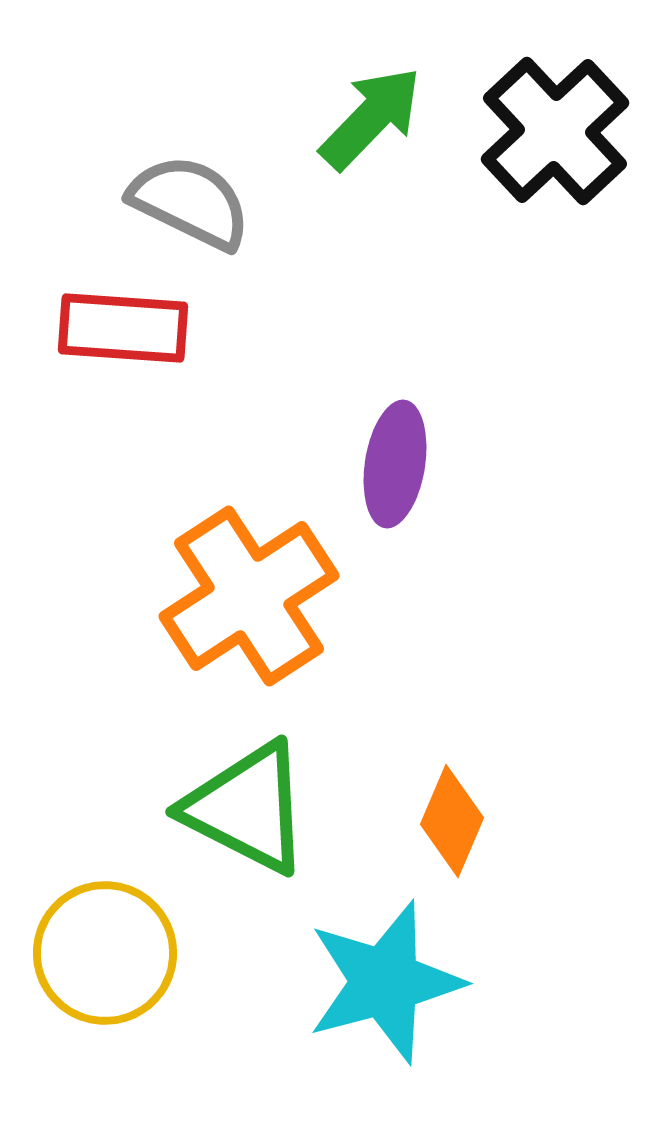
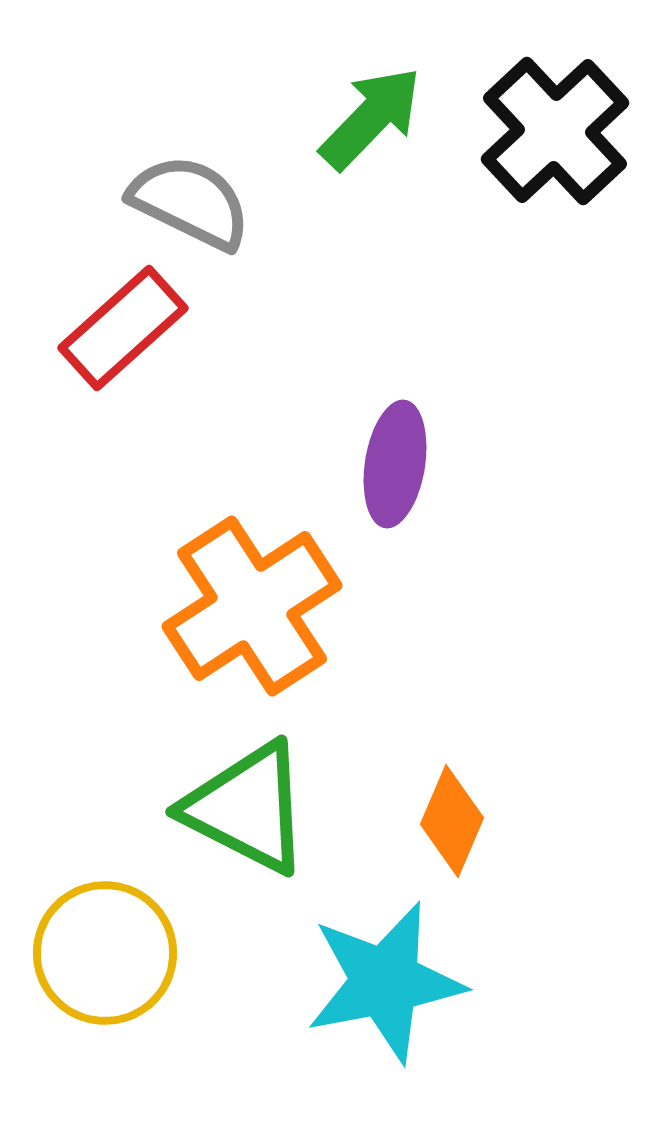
red rectangle: rotated 46 degrees counterclockwise
orange cross: moved 3 px right, 10 px down
cyan star: rotated 4 degrees clockwise
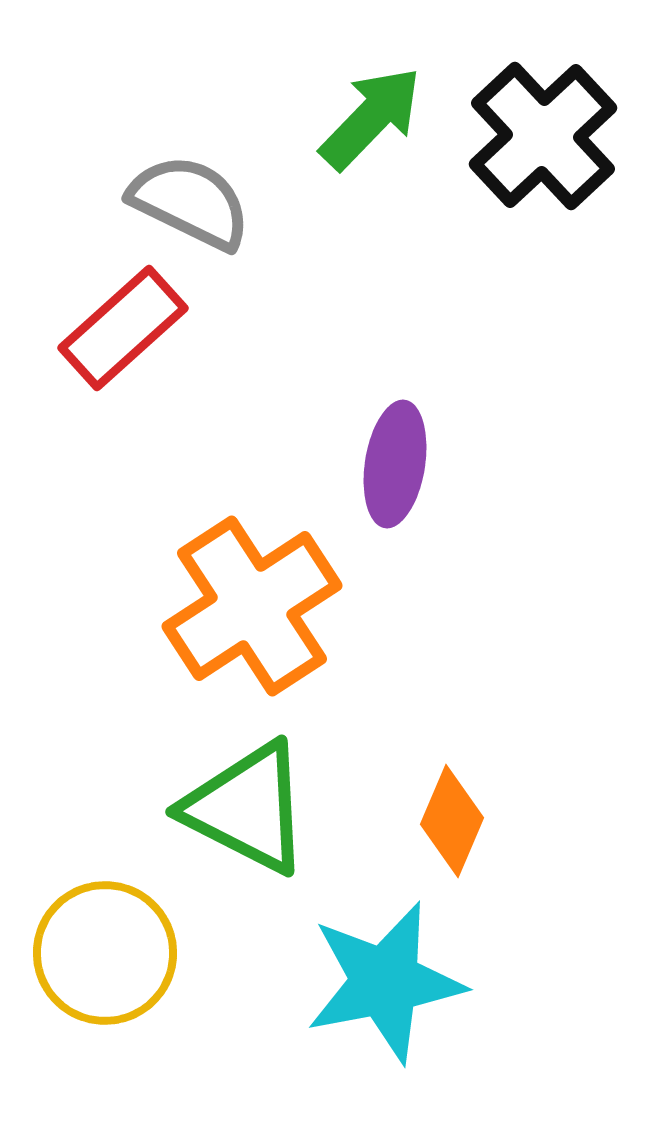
black cross: moved 12 px left, 5 px down
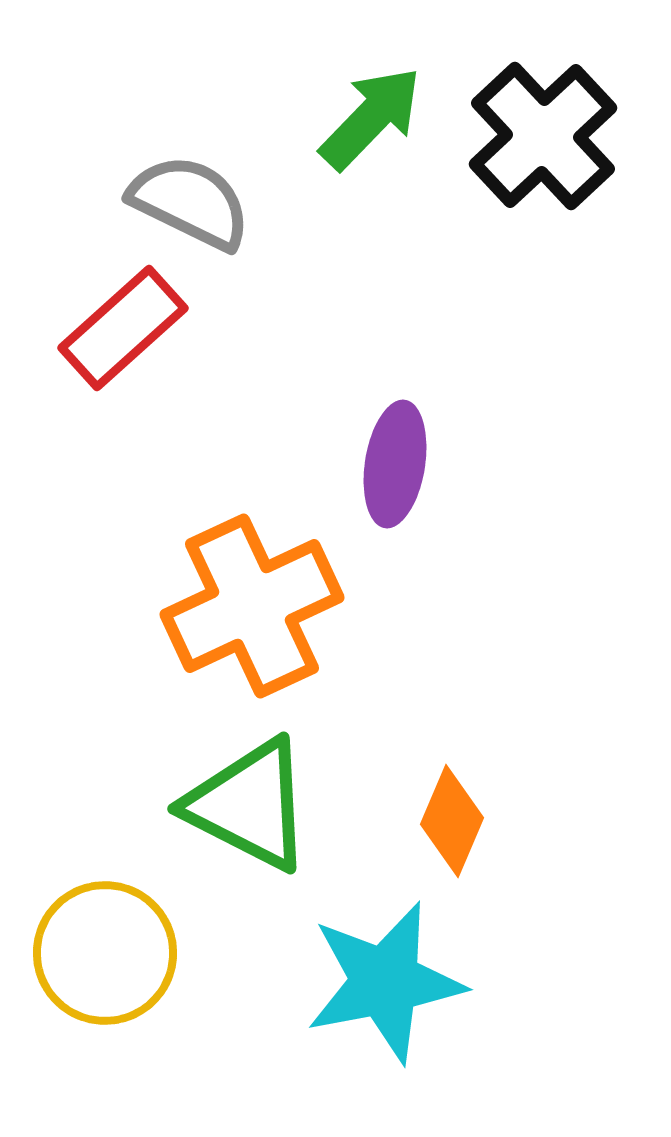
orange cross: rotated 8 degrees clockwise
green triangle: moved 2 px right, 3 px up
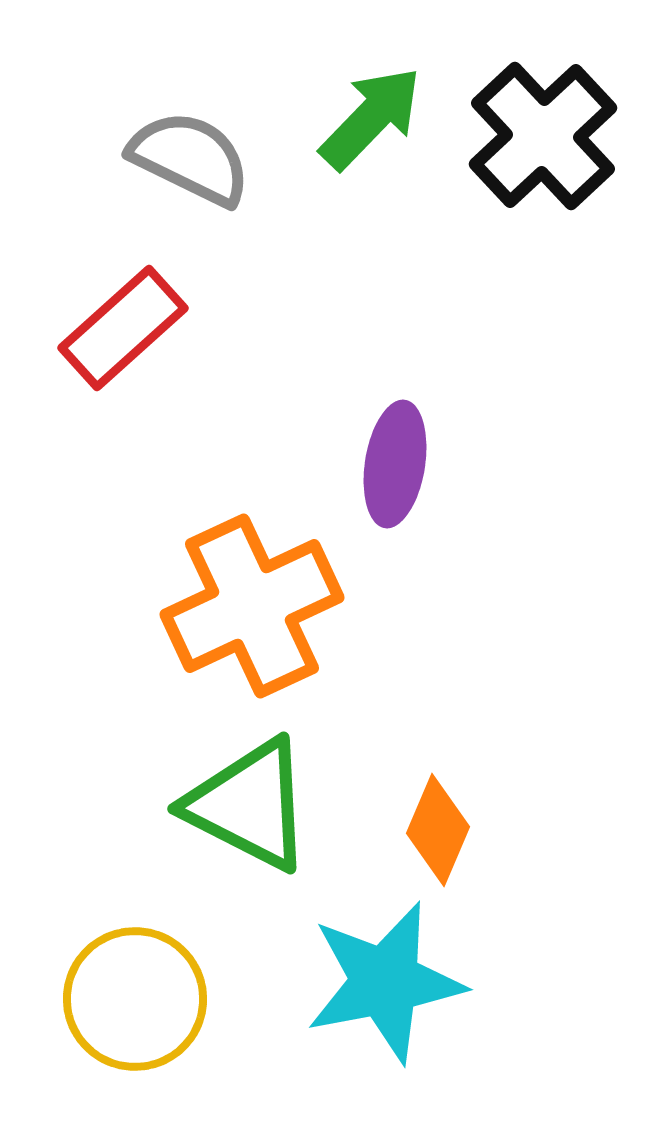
gray semicircle: moved 44 px up
orange diamond: moved 14 px left, 9 px down
yellow circle: moved 30 px right, 46 px down
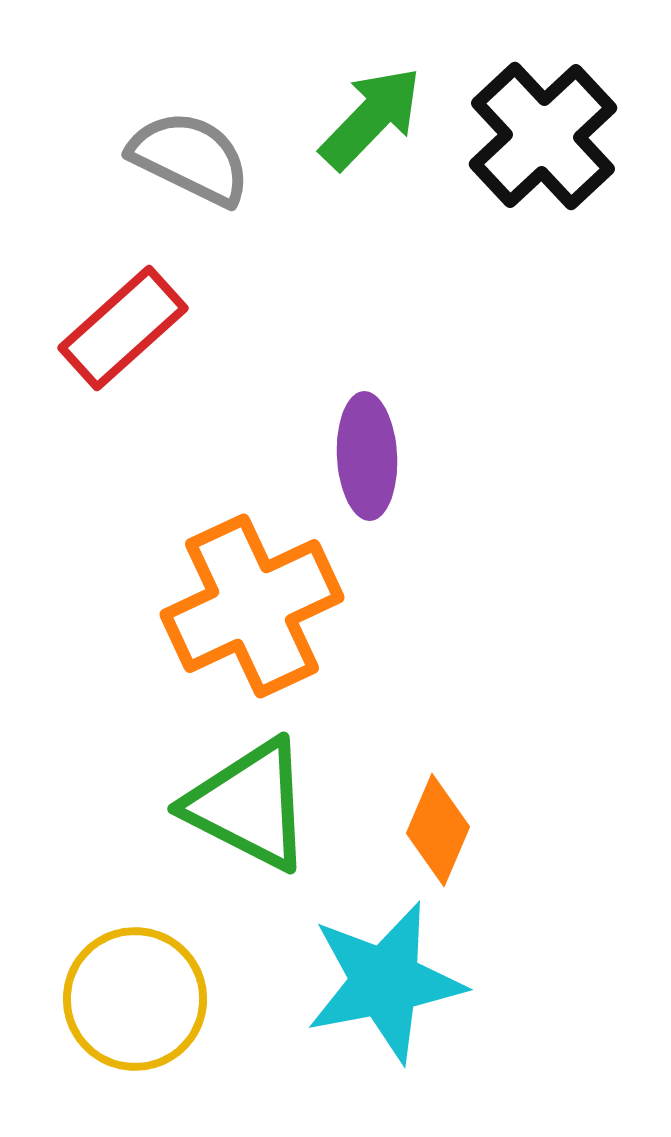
purple ellipse: moved 28 px left, 8 px up; rotated 12 degrees counterclockwise
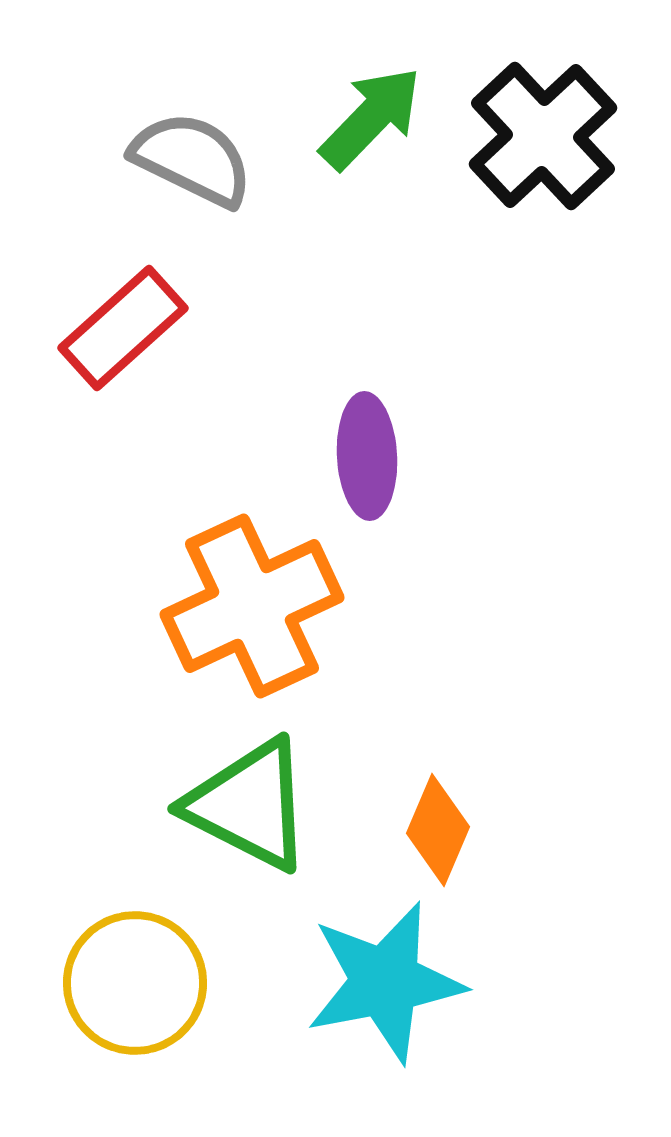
gray semicircle: moved 2 px right, 1 px down
yellow circle: moved 16 px up
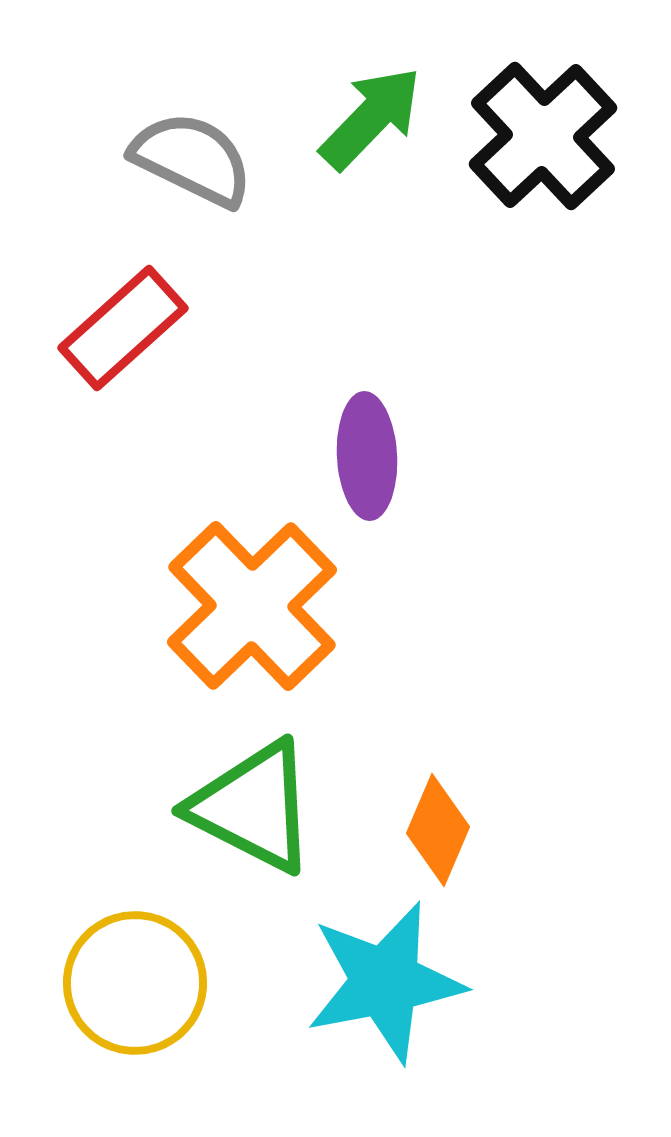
orange cross: rotated 19 degrees counterclockwise
green triangle: moved 4 px right, 2 px down
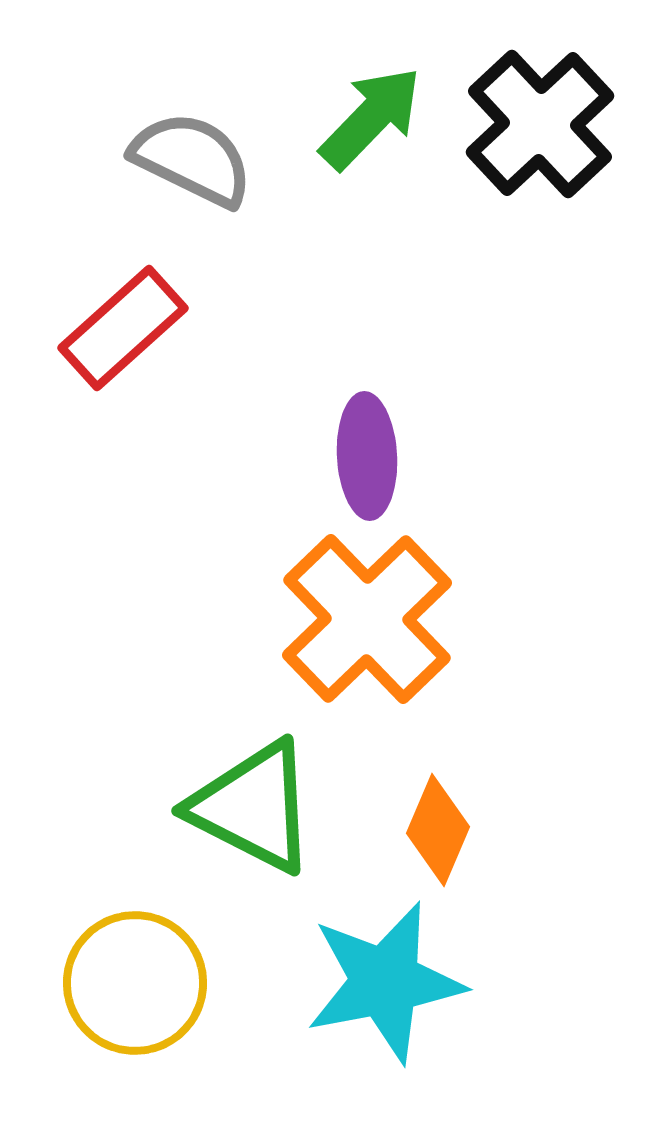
black cross: moved 3 px left, 12 px up
orange cross: moved 115 px right, 13 px down
